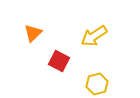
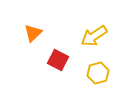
red square: moved 1 px left, 1 px up
yellow hexagon: moved 1 px right, 11 px up
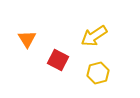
orange triangle: moved 6 px left, 6 px down; rotated 18 degrees counterclockwise
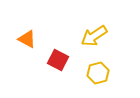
orange triangle: rotated 30 degrees counterclockwise
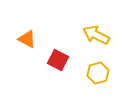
yellow arrow: moved 2 px right, 1 px up; rotated 60 degrees clockwise
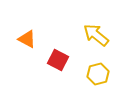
yellow arrow: rotated 12 degrees clockwise
yellow hexagon: moved 1 px down
